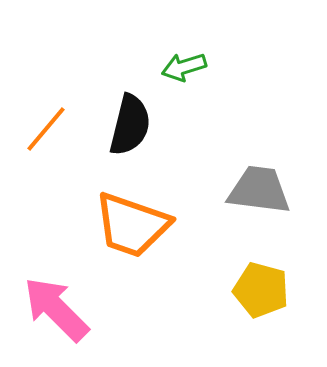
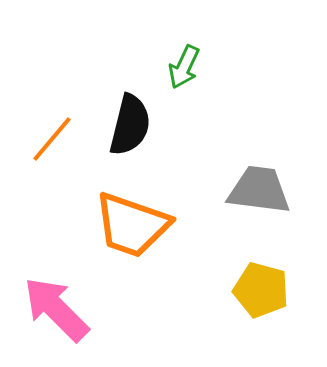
green arrow: rotated 48 degrees counterclockwise
orange line: moved 6 px right, 10 px down
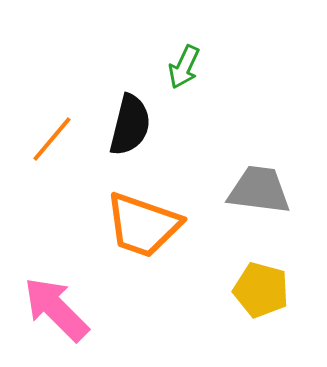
orange trapezoid: moved 11 px right
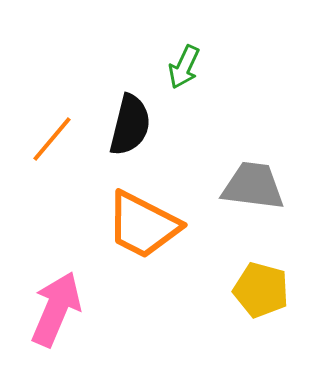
gray trapezoid: moved 6 px left, 4 px up
orange trapezoid: rotated 8 degrees clockwise
pink arrow: rotated 68 degrees clockwise
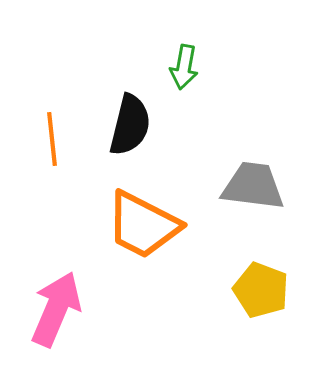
green arrow: rotated 15 degrees counterclockwise
orange line: rotated 46 degrees counterclockwise
yellow pentagon: rotated 6 degrees clockwise
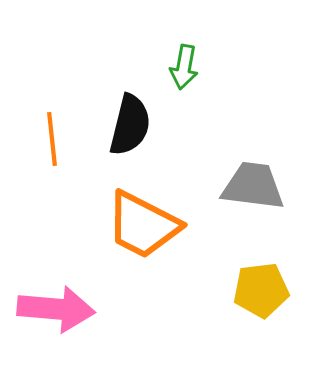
yellow pentagon: rotated 28 degrees counterclockwise
pink arrow: rotated 72 degrees clockwise
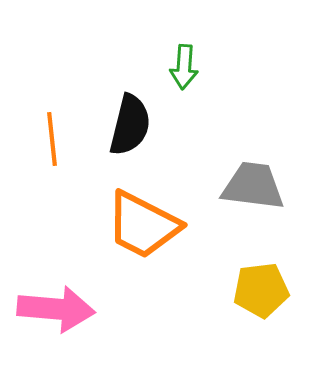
green arrow: rotated 6 degrees counterclockwise
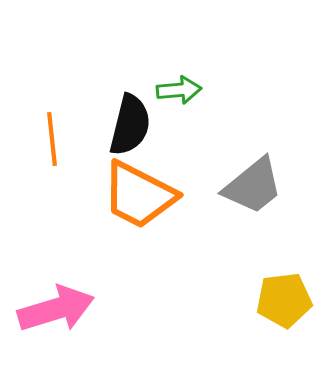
green arrow: moved 5 px left, 23 px down; rotated 99 degrees counterclockwise
gray trapezoid: rotated 134 degrees clockwise
orange trapezoid: moved 4 px left, 30 px up
yellow pentagon: moved 23 px right, 10 px down
pink arrow: rotated 22 degrees counterclockwise
